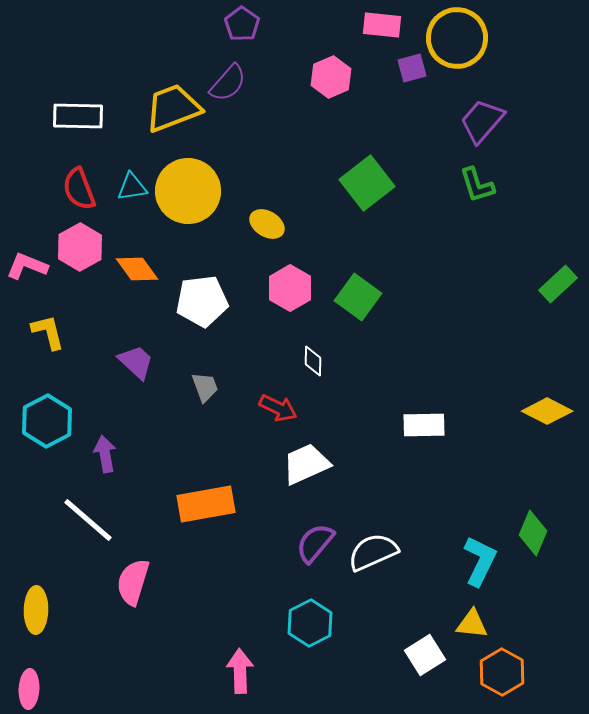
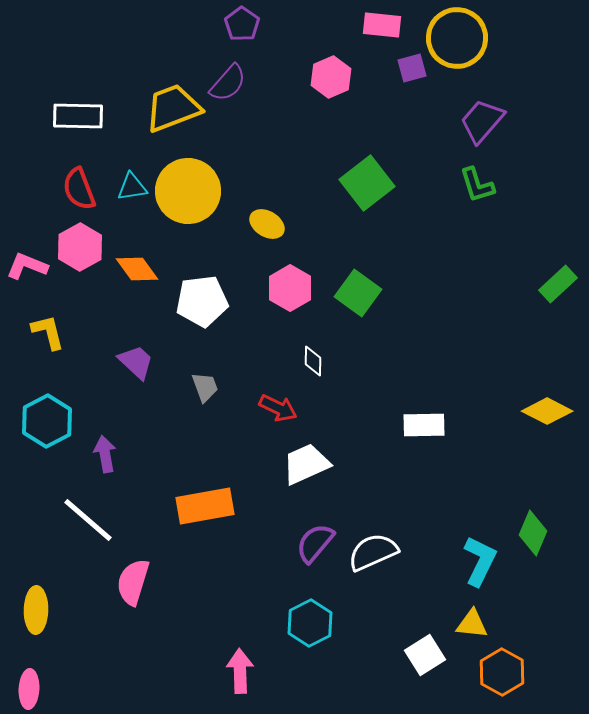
green square at (358, 297): moved 4 px up
orange rectangle at (206, 504): moved 1 px left, 2 px down
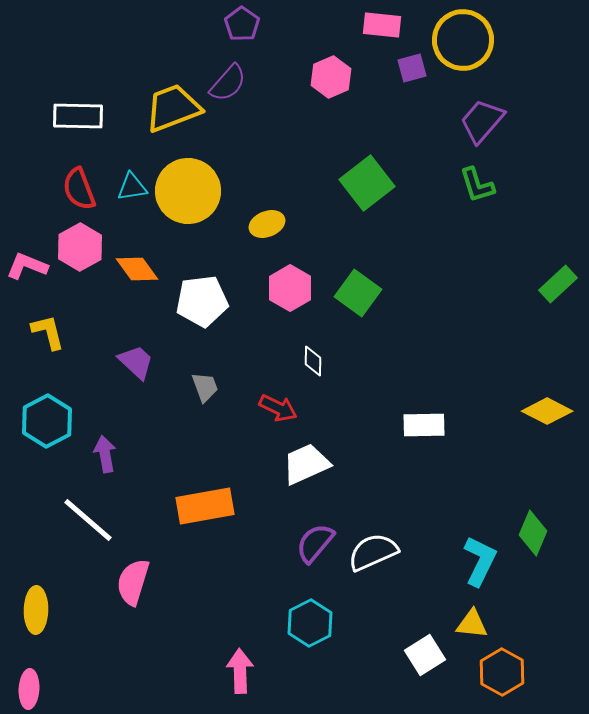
yellow circle at (457, 38): moved 6 px right, 2 px down
yellow ellipse at (267, 224): rotated 52 degrees counterclockwise
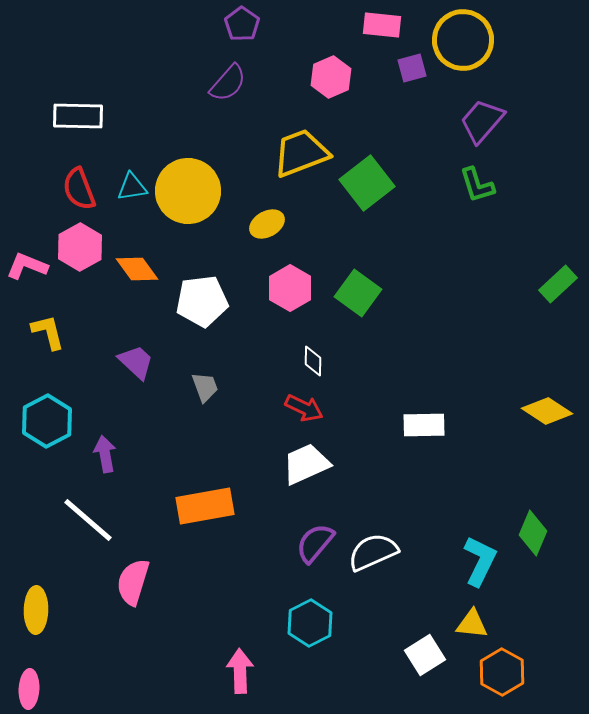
yellow trapezoid at (173, 108): moved 128 px right, 45 px down
yellow ellipse at (267, 224): rotated 8 degrees counterclockwise
red arrow at (278, 408): moved 26 px right
yellow diamond at (547, 411): rotated 6 degrees clockwise
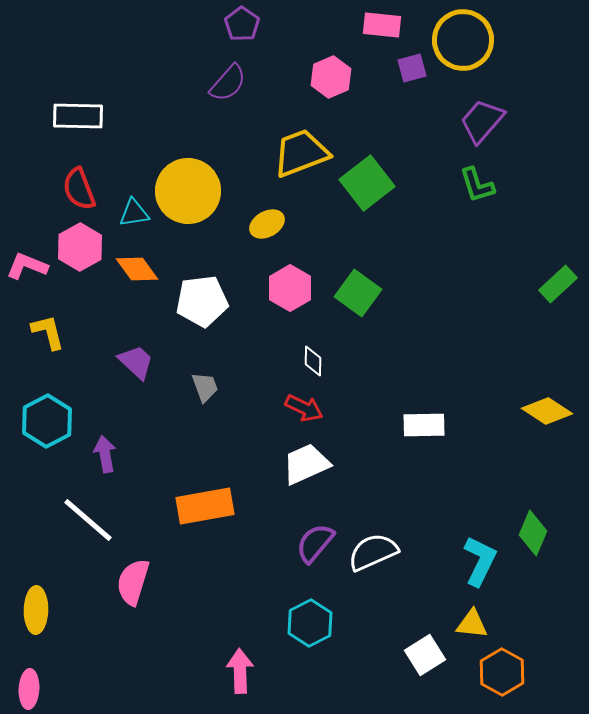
cyan triangle at (132, 187): moved 2 px right, 26 px down
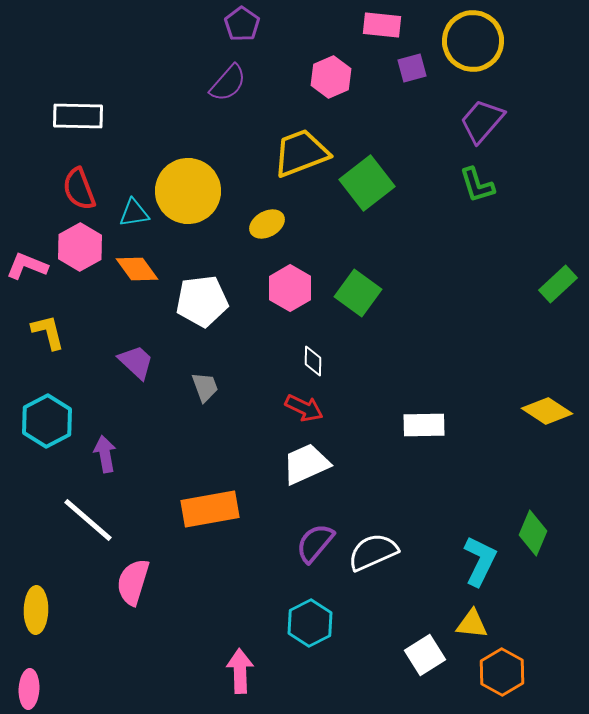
yellow circle at (463, 40): moved 10 px right, 1 px down
orange rectangle at (205, 506): moved 5 px right, 3 px down
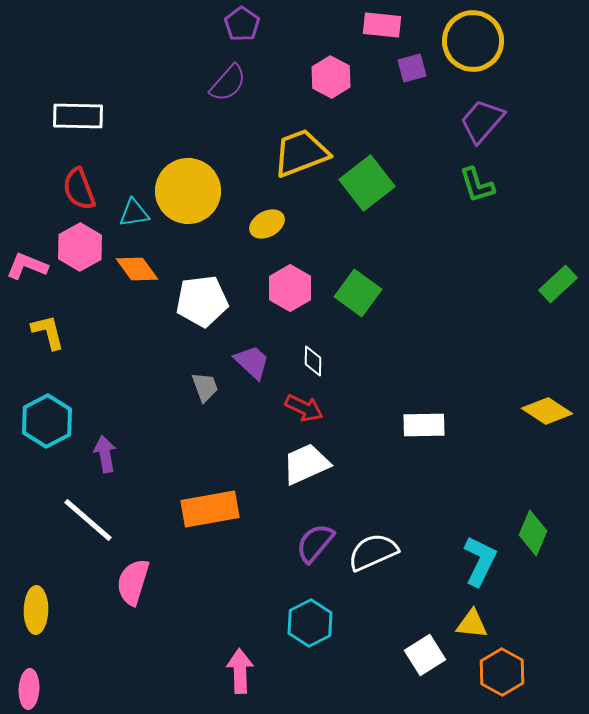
pink hexagon at (331, 77): rotated 9 degrees counterclockwise
purple trapezoid at (136, 362): moved 116 px right
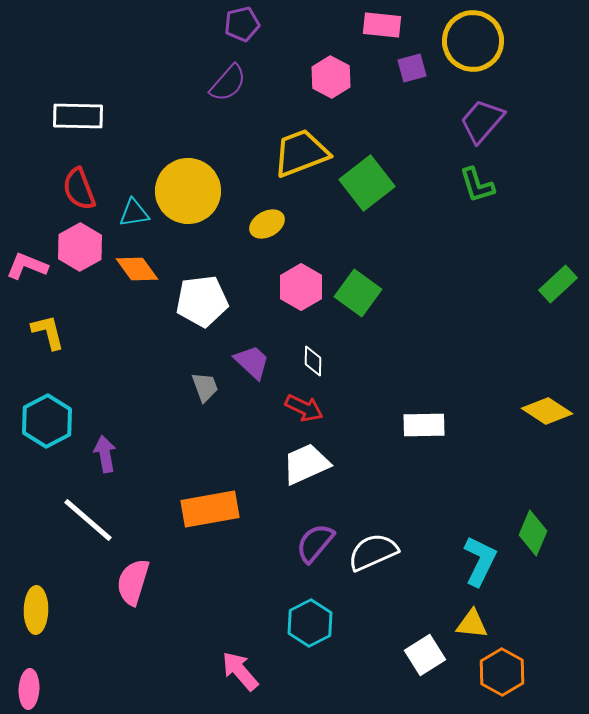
purple pentagon at (242, 24): rotated 24 degrees clockwise
pink hexagon at (290, 288): moved 11 px right, 1 px up
pink arrow at (240, 671): rotated 39 degrees counterclockwise
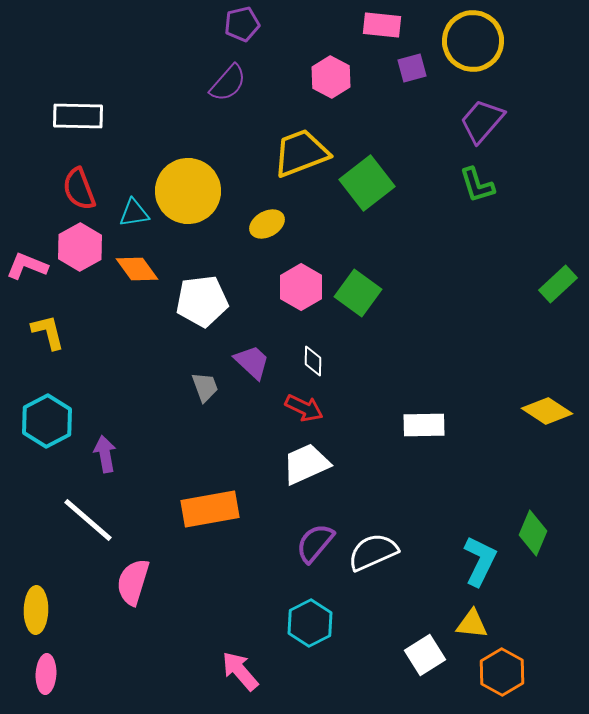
pink ellipse at (29, 689): moved 17 px right, 15 px up
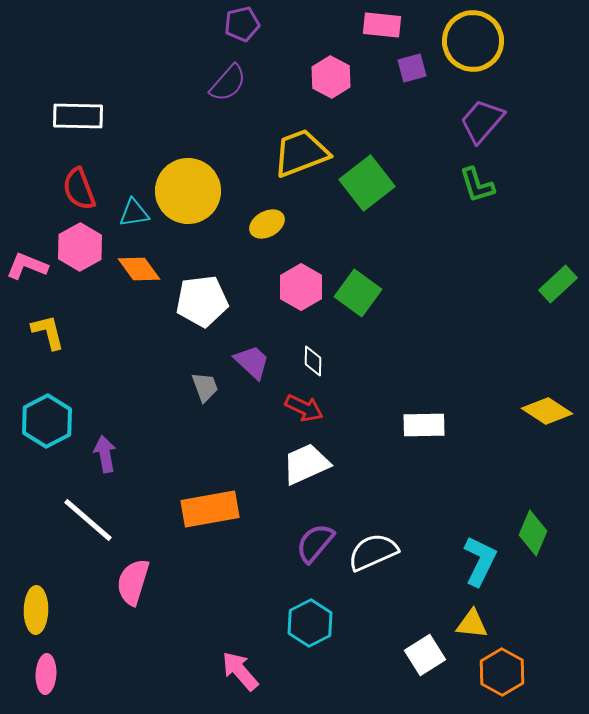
orange diamond at (137, 269): moved 2 px right
